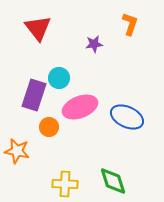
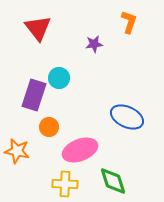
orange L-shape: moved 1 px left, 2 px up
pink ellipse: moved 43 px down
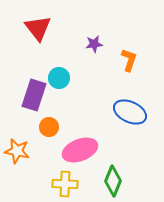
orange L-shape: moved 38 px down
blue ellipse: moved 3 px right, 5 px up
green diamond: rotated 40 degrees clockwise
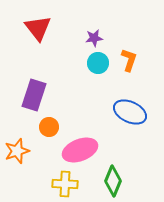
purple star: moved 6 px up
cyan circle: moved 39 px right, 15 px up
orange star: rotated 30 degrees counterclockwise
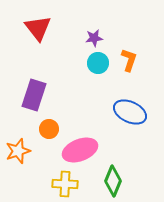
orange circle: moved 2 px down
orange star: moved 1 px right
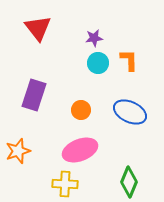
orange L-shape: rotated 20 degrees counterclockwise
orange circle: moved 32 px right, 19 px up
green diamond: moved 16 px right, 1 px down
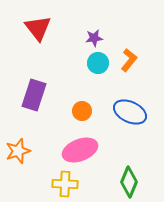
orange L-shape: rotated 40 degrees clockwise
orange circle: moved 1 px right, 1 px down
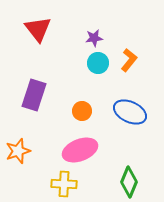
red triangle: moved 1 px down
yellow cross: moved 1 px left
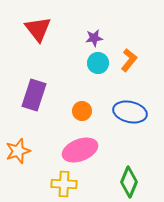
blue ellipse: rotated 12 degrees counterclockwise
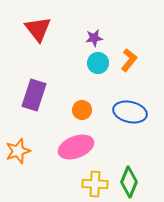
orange circle: moved 1 px up
pink ellipse: moved 4 px left, 3 px up
yellow cross: moved 31 px right
